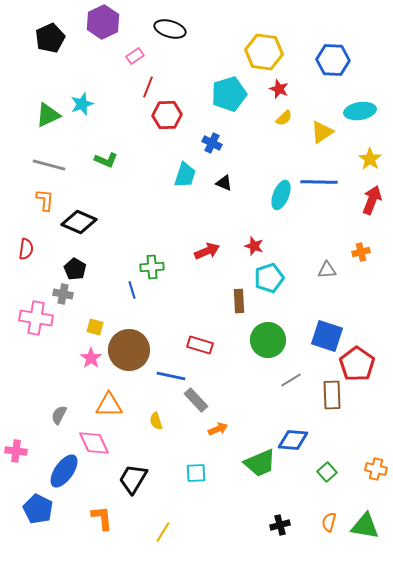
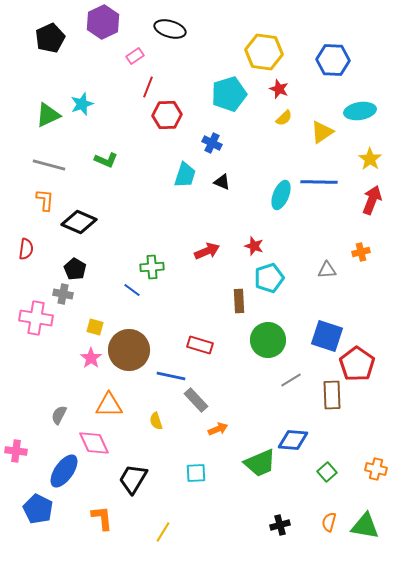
black triangle at (224, 183): moved 2 px left, 1 px up
blue line at (132, 290): rotated 36 degrees counterclockwise
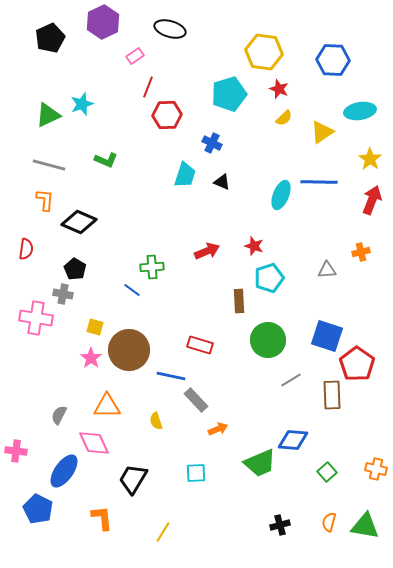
orange triangle at (109, 405): moved 2 px left, 1 px down
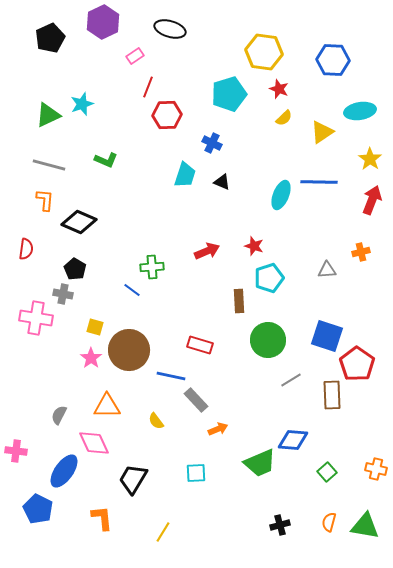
yellow semicircle at (156, 421): rotated 18 degrees counterclockwise
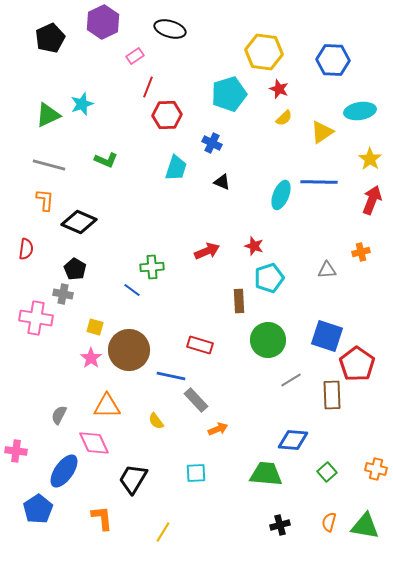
cyan trapezoid at (185, 175): moved 9 px left, 7 px up
green trapezoid at (260, 463): moved 6 px right, 11 px down; rotated 152 degrees counterclockwise
blue pentagon at (38, 509): rotated 12 degrees clockwise
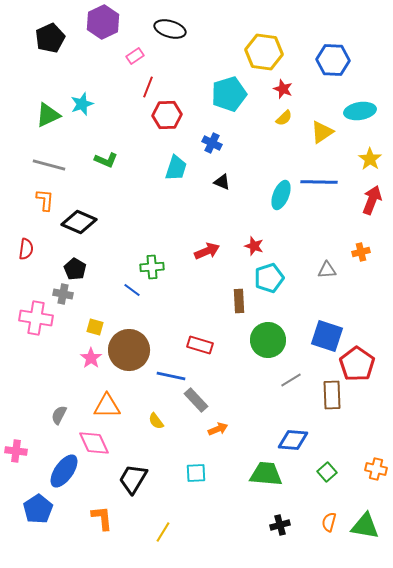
red star at (279, 89): moved 4 px right
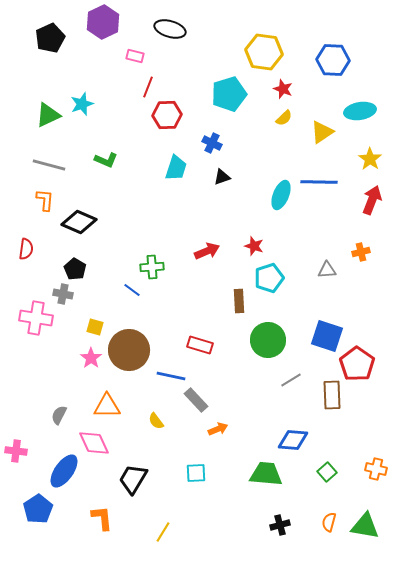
pink rectangle at (135, 56): rotated 48 degrees clockwise
black triangle at (222, 182): moved 5 px up; rotated 42 degrees counterclockwise
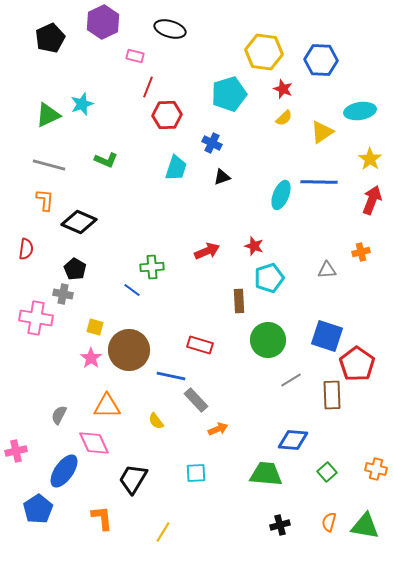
blue hexagon at (333, 60): moved 12 px left
pink cross at (16, 451): rotated 20 degrees counterclockwise
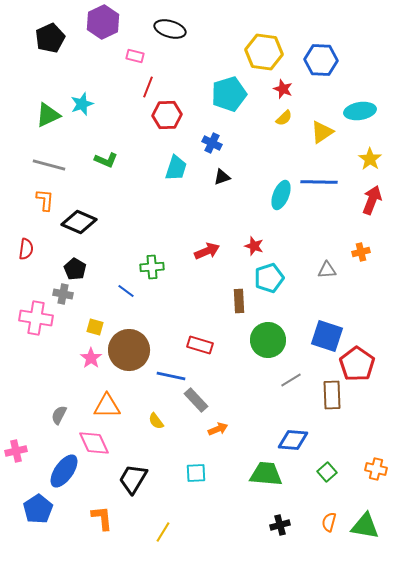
blue line at (132, 290): moved 6 px left, 1 px down
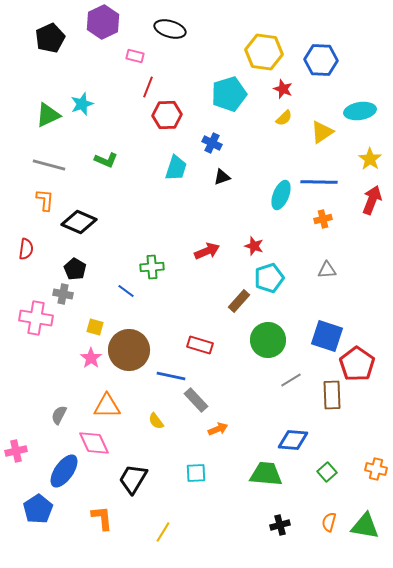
orange cross at (361, 252): moved 38 px left, 33 px up
brown rectangle at (239, 301): rotated 45 degrees clockwise
